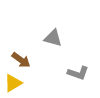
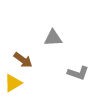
gray triangle: rotated 18 degrees counterclockwise
brown arrow: moved 2 px right
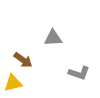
gray L-shape: moved 1 px right
yellow triangle: rotated 18 degrees clockwise
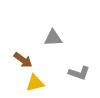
yellow triangle: moved 22 px right
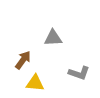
brown arrow: rotated 90 degrees counterclockwise
yellow triangle: rotated 18 degrees clockwise
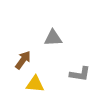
gray L-shape: moved 1 px right, 1 px down; rotated 10 degrees counterclockwise
yellow triangle: moved 1 px down
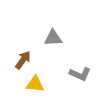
gray L-shape: rotated 15 degrees clockwise
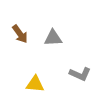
brown arrow: moved 3 px left, 26 px up; rotated 108 degrees clockwise
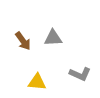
brown arrow: moved 3 px right, 7 px down
yellow triangle: moved 2 px right, 2 px up
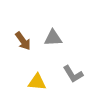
gray L-shape: moved 7 px left; rotated 35 degrees clockwise
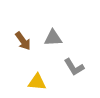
gray L-shape: moved 1 px right, 7 px up
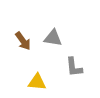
gray triangle: rotated 12 degrees clockwise
gray L-shape: rotated 25 degrees clockwise
